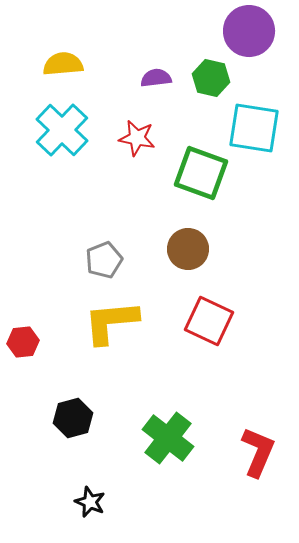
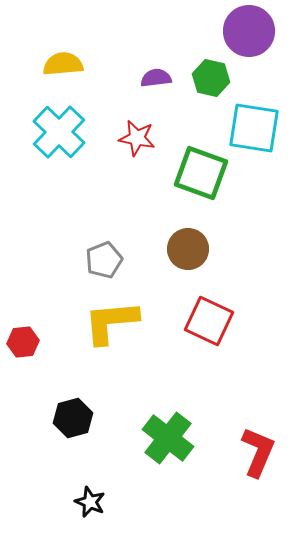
cyan cross: moved 3 px left, 2 px down
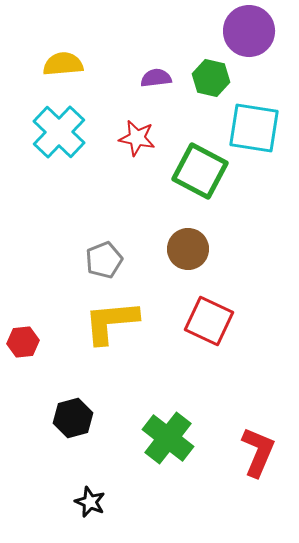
green square: moved 1 px left, 2 px up; rotated 8 degrees clockwise
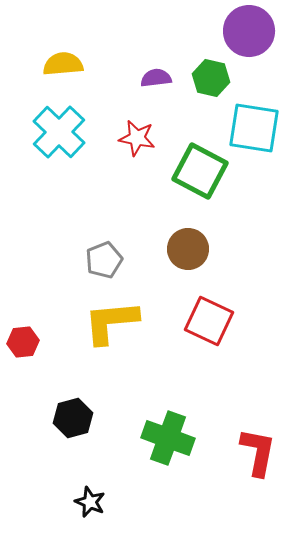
green cross: rotated 18 degrees counterclockwise
red L-shape: rotated 12 degrees counterclockwise
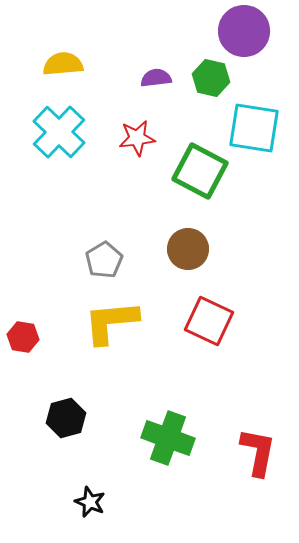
purple circle: moved 5 px left
red star: rotated 18 degrees counterclockwise
gray pentagon: rotated 9 degrees counterclockwise
red hexagon: moved 5 px up; rotated 16 degrees clockwise
black hexagon: moved 7 px left
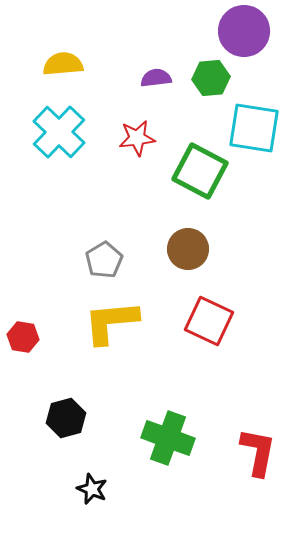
green hexagon: rotated 18 degrees counterclockwise
black star: moved 2 px right, 13 px up
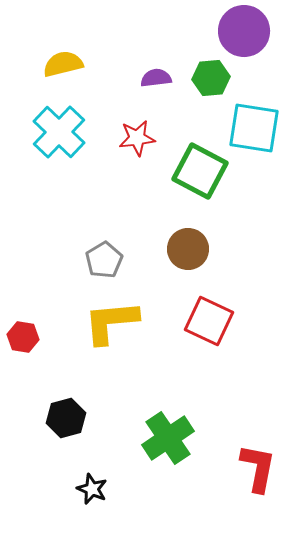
yellow semicircle: rotated 9 degrees counterclockwise
green cross: rotated 36 degrees clockwise
red L-shape: moved 16 px down
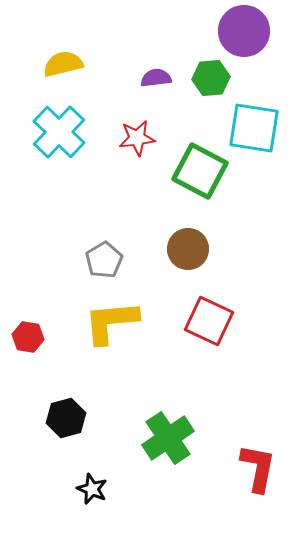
red hexagon: moved 5 px right
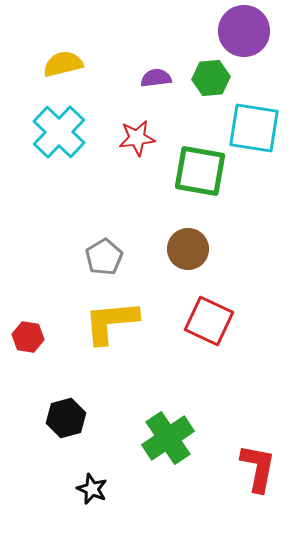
green square: rotated 18 degrees counterclockwise
gray pentagon: moved 3 px up
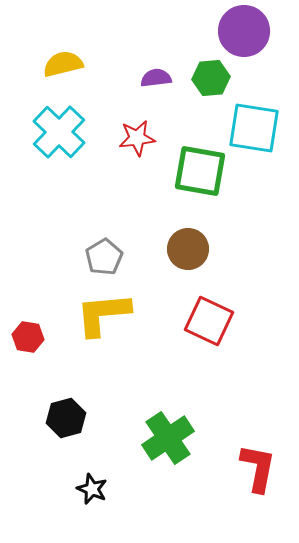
yellow L-shape: moved 8 px left, 8 px up
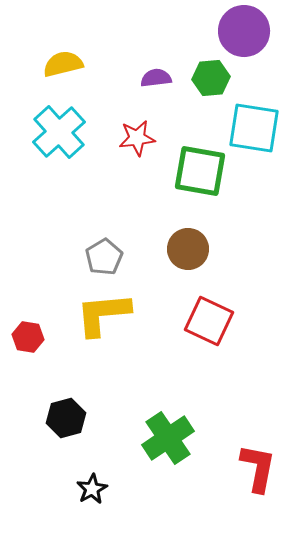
cyan cross: rotated 4 degrees clockwise
black star: rotated 20 degrees clockwise
